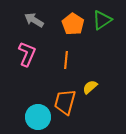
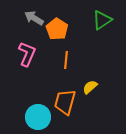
gray arrow: moved 2 px up
orange pentagon: moved 16 px left, 5 px down
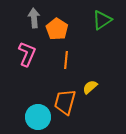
gray arrow: rotated 54 degrees clockwise
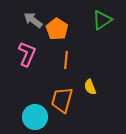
gray arrow: moved 1 px left, 2 px down; rotated 48 degrees counterclockwise
yellow semicircle: rotated 70 degrees counterclockwise
orange trapezoid: moved 3 px left, 2 px up
cyan circle: moved 3 px left
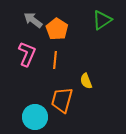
orange line: moved 11 px left
yellow semicircle: moved 4 px left, 6 px up
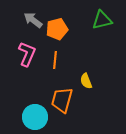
green triangle: rotated 20 degrees clockwise
orange pentagon: rotated 25 degrees clockwise
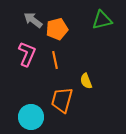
orange line: rotated 18 degrees counterclockwise
cyan circle: moved 4 px left
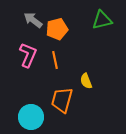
pink L-shape: moved 1 px right, 1 px down
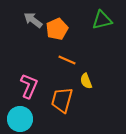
orange pentagon: rotated 10 degrees counterclockwise
pink L-shape: moved 1 px right, 31 px down
orange line: moved 12 px right; rotated 54 degrees counterclockwise
cyan circle: moved 11 px left, 2 px down
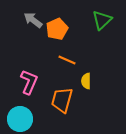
green triangle: rotated 30 degrees counterclockwise
yellow semicircle: rotated 21 degrees clockwise
pink L-shape: moved 4 px up
